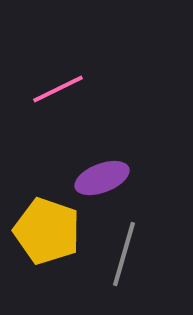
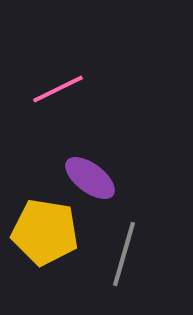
purple ellipse: moved 12 px left; rotated 58 degrees clockwise
yellow pentagon: moved 2 px left, 1 px down; rotated 10 degrees counterclockwise
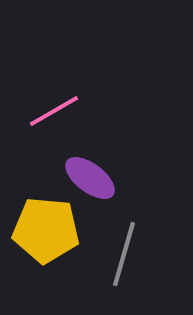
pink line: moved 4 px left, 22 px down; rotated 4 degrees counterclockwise
yellow pentagon: moved 1 px right, 2 px up; rotated 4 degrees counterclockwise
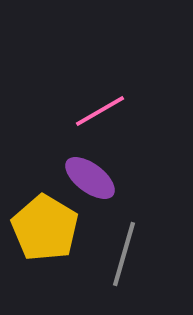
pink line: moved 46 px right
yellow pentagon: moved 1 px left, 2 px up; rotated 26 degrees clockwise
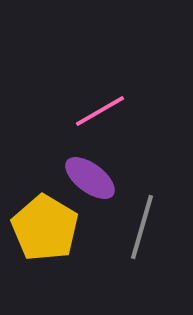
gray line: moved 18 px right, 27 px up
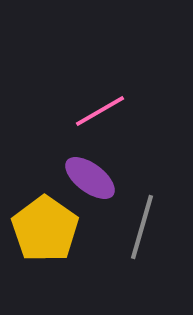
yellow pentagon: moved 1 px down; rotated 4 degrees clockwise
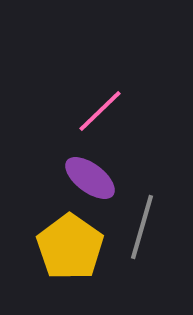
pink line: rotated 14 degrees counterclockwise
yellow pentagon: moved 25 px right, 18 px down
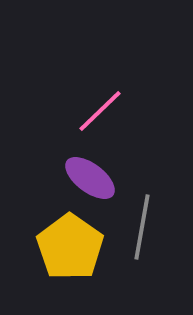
gray line: rotated 6 degrees counterclockwise
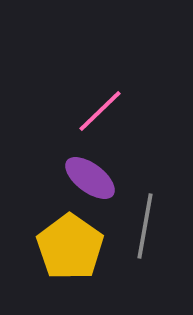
gray line: moved 3 px right, 1 px up
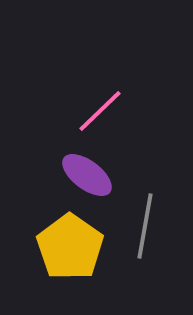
purple ellipse: moved 3 px left, 3 px up
